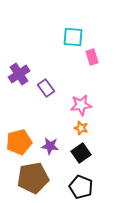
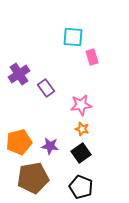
orange star: moved 1 px right, 1 px down
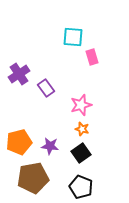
pink star: rotated 10 degrees counterclockwise
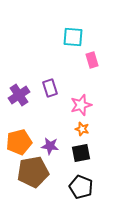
pink rectangle: moved 3 px down
purple cross: moved 21 px down
purple rectangle: moved 4 px right; rotated 18 degrees clockwise
black square: rotated 24 degrees clockwise
brown pentagon: moved 6 px up
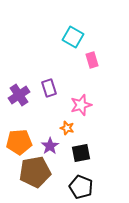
cyan square: rotated 25 degrees clockwise
purple rectangle: moved 1 px left
orange star: moved 15 px left, 1 px up
orange pentagon: rotated 10 degrees clockwise
purple star: rotated 30 degrees clockwise
brown pentagon: moved 2 px right
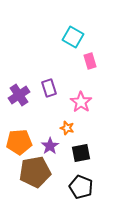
pink rectangle: moved 2 px left, 1 px down
pink star: moved 3 px up; rotated 20 degrees counterclockwise
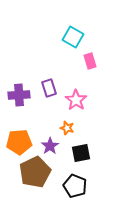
purple cross: rotated 30 degrees clockwise
pink star: moved 5 px left, 2 px up
brown pentagon: rotated 16 degrees counterclockwise
black pentagon: moved 6 px left, 1 px up
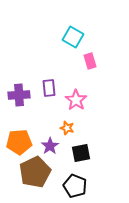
purple rectangle: rotated 12 degrees clockwise
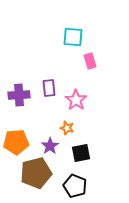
cyan square: rotated 25 degrees counterclockwise
orange pentagon: moved 3 px left
brown pentagon: moved 1 px right, 1 px down; rotated 12 degrees clockwise
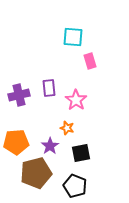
purple cross: rotated 10 degrees counterclockwise
